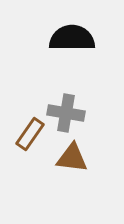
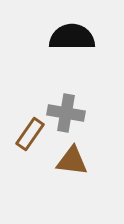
black semicircle: moved 1 px up
brown triangle: moved 3 px down
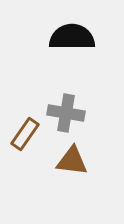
brown rectangle: moved 5 px left
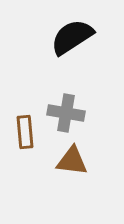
black semicircle: rotated 33 degrees counterclockwise
brown rectangle: moved 2 px up; rotated 40 degrees counterclockwise
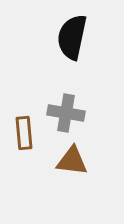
black semicircle: rotated 45 degrees counterclockwise
brown rectangle: moved 1 px left, 1 px down
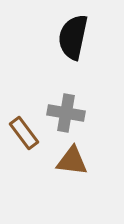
black semicircle: moved 1 px right
brown rectangle: rotated 32 degrees counterclockwise
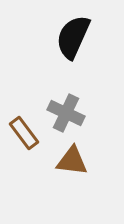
black semicircle: rotated 12 degrees clockwise
gray cross: rotated 15 degrees clockwise
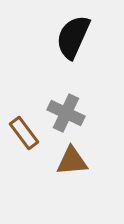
brown triangle: rotated 12 degrees counterclockwise
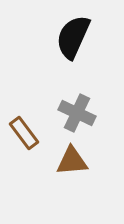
gray cross: moved 11 px right
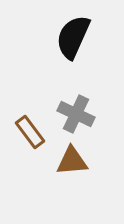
gray cross: moved 1 px left, 1 px down
brown rectangle: moved 6 px right, 1 px up
